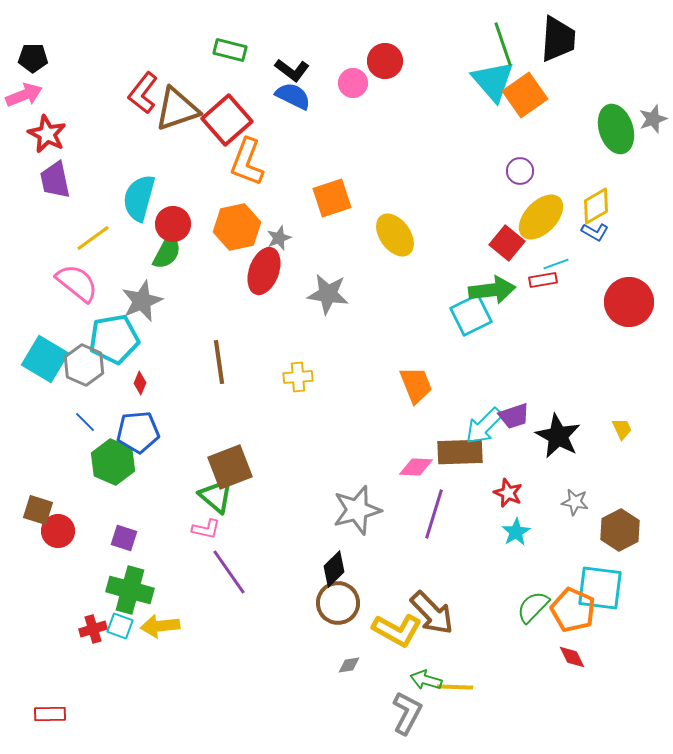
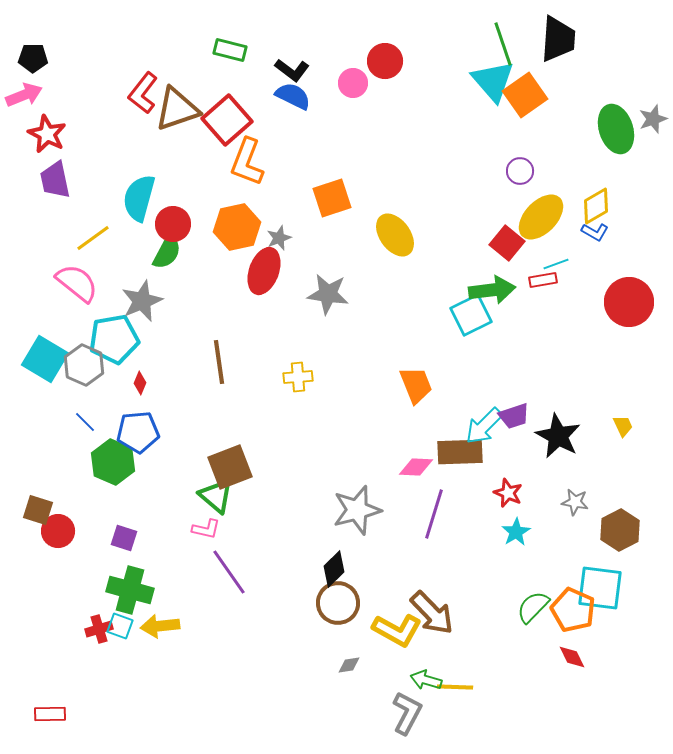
yellow trapezoid at (622, 429): moved 1 px right, 3 px up
red cross at (93, 629): moved 6 px right
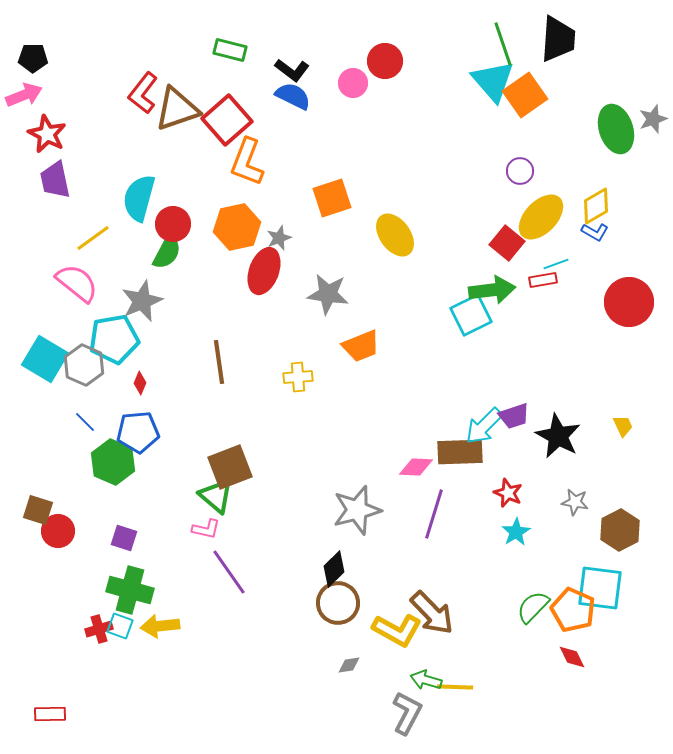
orange trapezoid at (416, 385): moved 55 px left, 39 px up; rotated 90 degrees clockwise
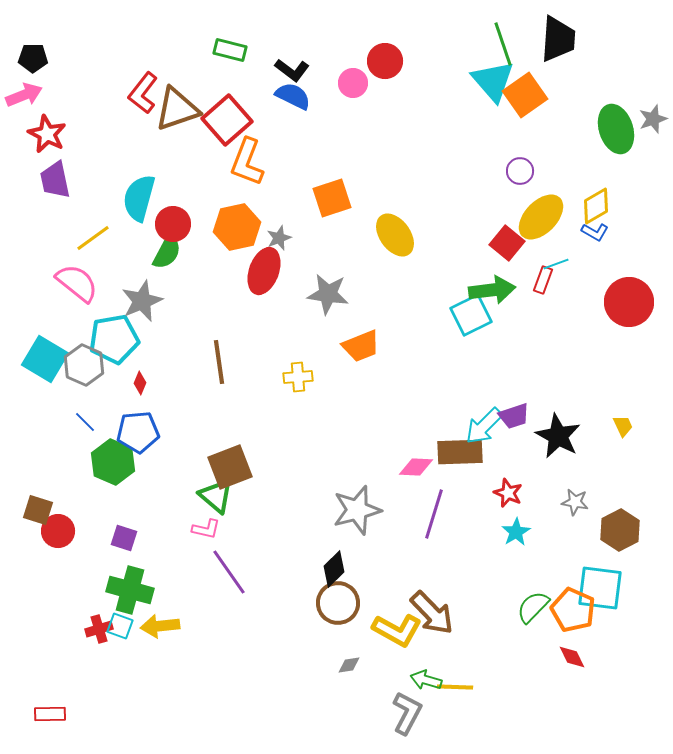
red rectangle at (543, 280): rotated 60 degrees counterclockwise
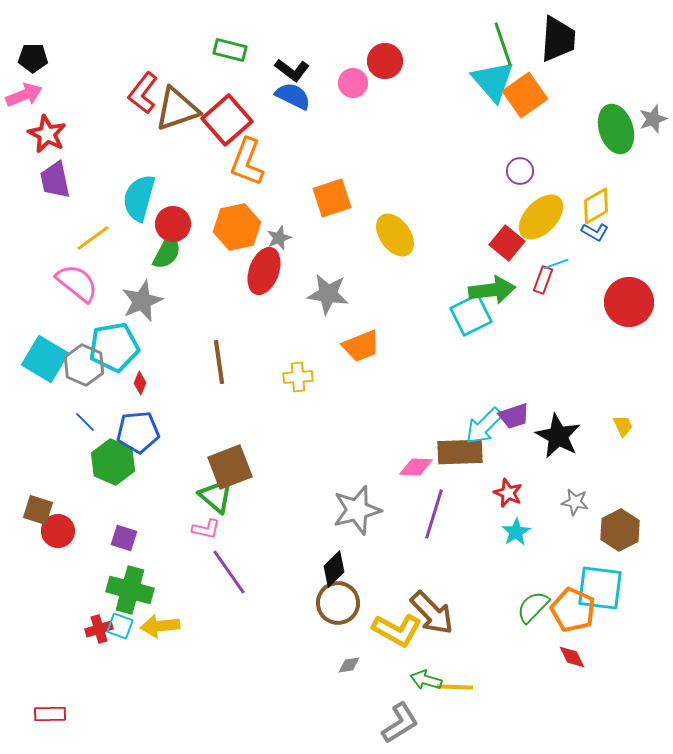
cyan pentagon at (114, 339): moved 8 px down
gray L-shape at (407, 713): moved 7 px left, 10 px down; rotated 30 degrees clockwise
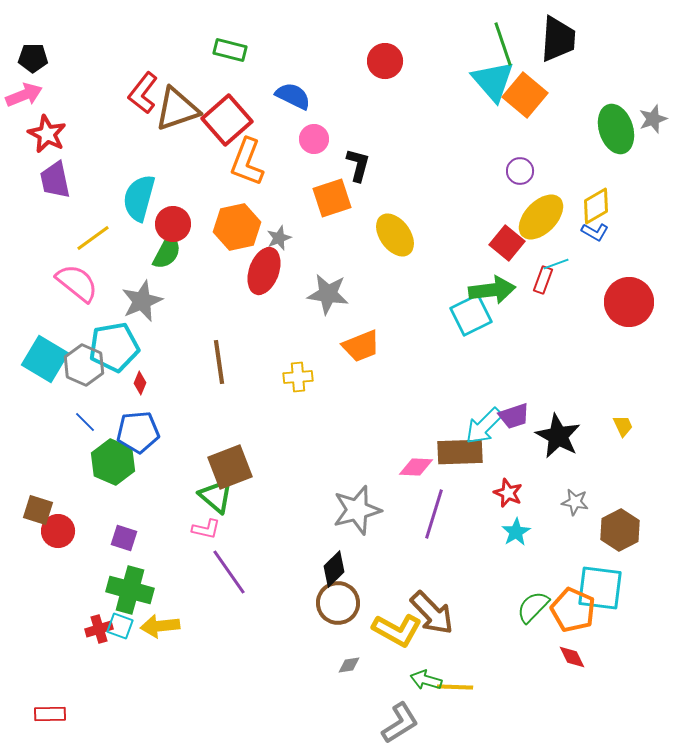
black L-shape at (292, 70): moved 66 px right, 95 px down; rotated 112 degrees counterclockwise
pink circle at (353, 83): moved 39 px left, 56 px down
orange square at (525, 95): rotated 15 degrees counterclockwise
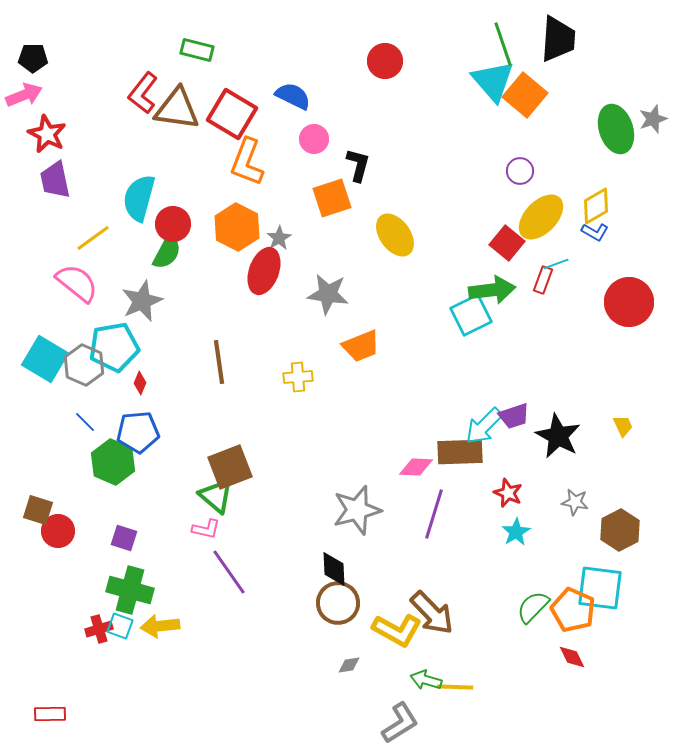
green rectangle at (230, 50): moved 33 px left
brown triangle at (177, 109): rotated 27 degrees clockwise
red square at (227, 120): moved 5 px right, 6 px up; rotated 18 degrees counterclockwise
orange hexagon at (237, 227): rotated 21 degrees counterclockwise
gray star at (279, 238): rotated 10 degrees counterclockwise
black diamond at (334, 569): rotated 48 degrees counterclockwise
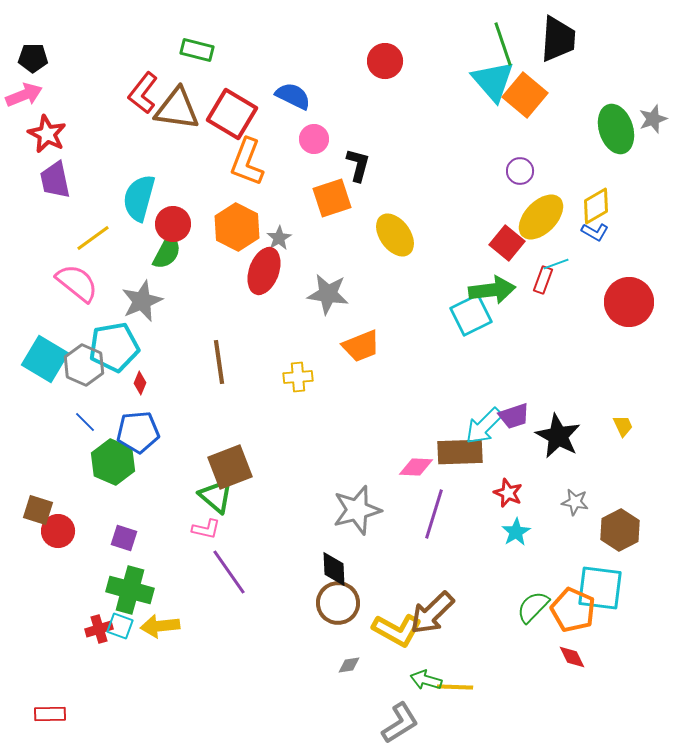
brown arrow at (432, 613): rotated 90 degrees clockwise
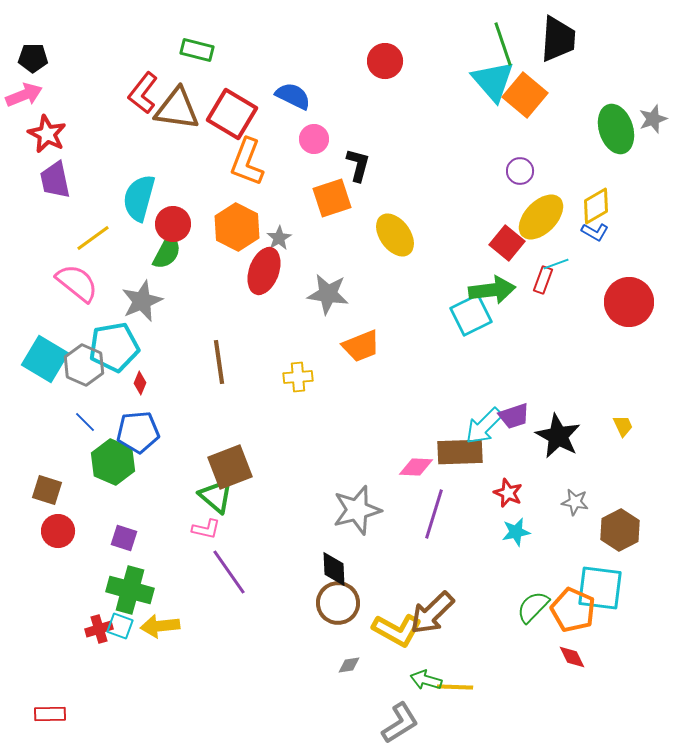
brown square at (38, 510): moved 9 px right, 20 px up
cyan star at (516, 532): rotated 20 degrees clockwise
